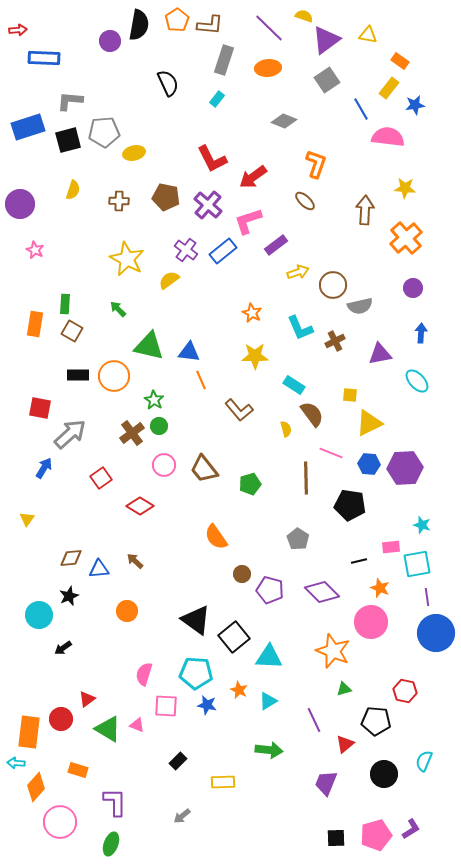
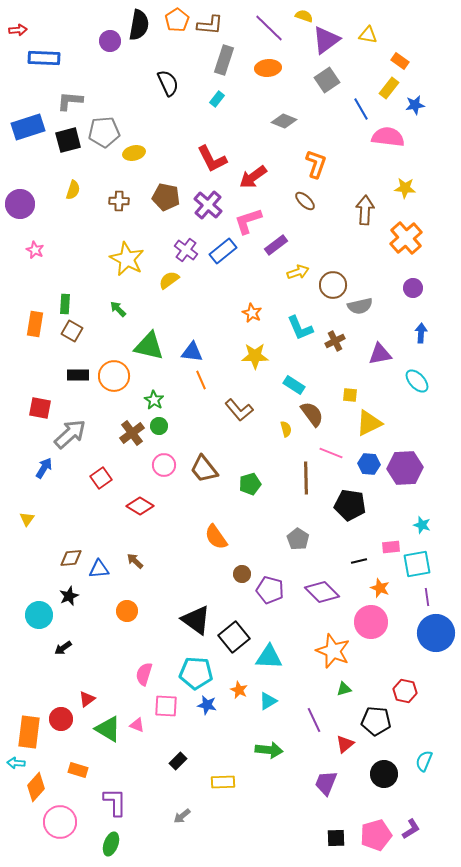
blue triangle at (189, 352): moved 3 px right
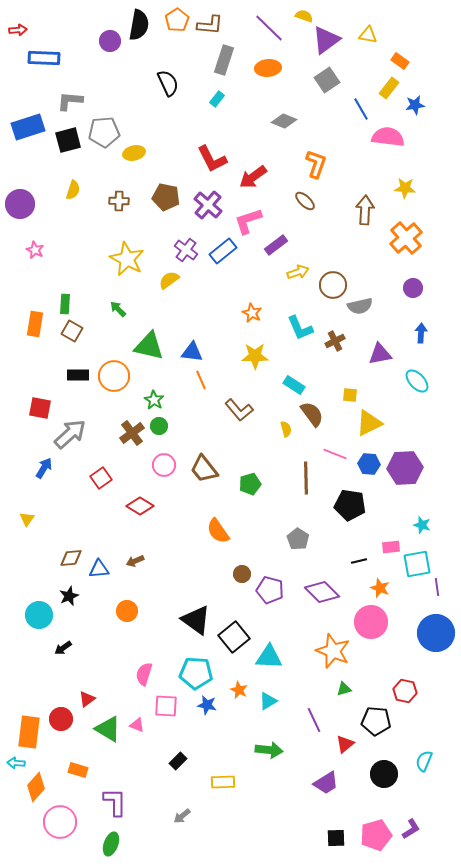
pink line at (331, 453): moved 4 px right, 1 px down
orange semicircle at (216, 537): moved 2 px right, 6 px up
brown arrow at (135, 561): rotated 66 degrees counterclockwise
purple line at (427, 597): moved 10 px right, 10 px up
purple trapezoid at (326, 783): rotated 144 degrees counterclockwise
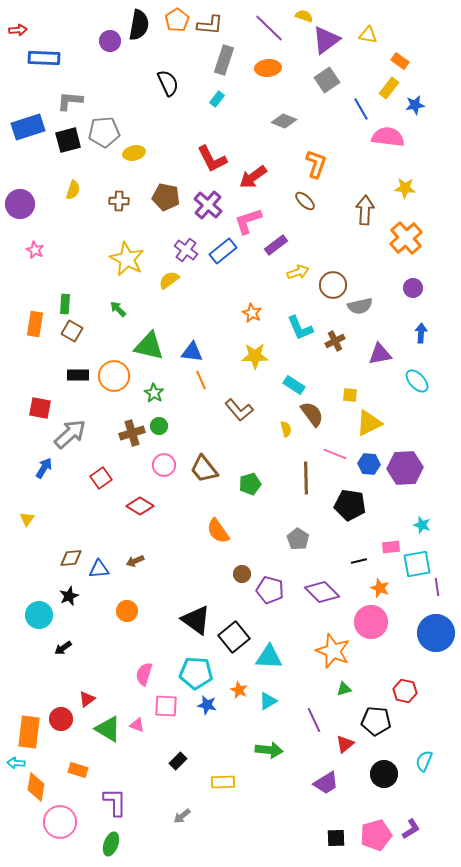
green star at (154, 400): moved 7 px up
brown cross at (132, 433): rotated 20 degrees clockwise
orange diamond at (36, 787): rotated 32 degrees counterclockwise
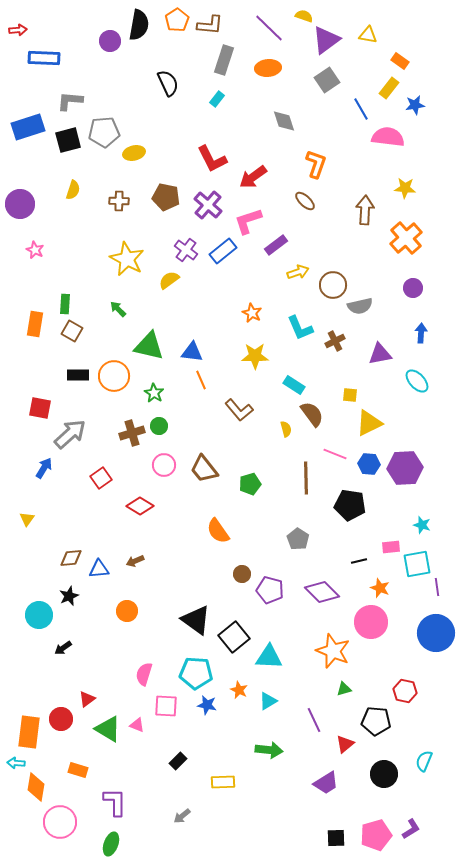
gray diamond at (284, 121): rotated 50 degrees clockwise
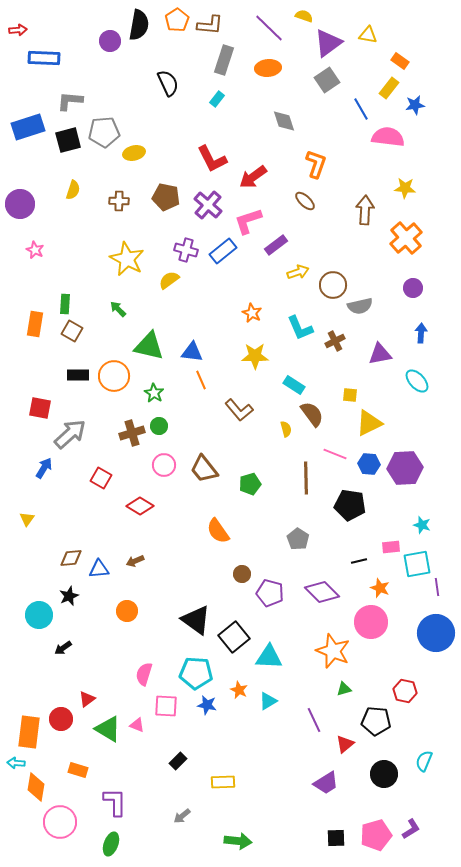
purple triangle at (326, 40): moved 2 px right, 3 px down
purple cross at (186, 250): rotated 20 degrees counterclockwise
red square at (101, 478): rotated 25 degrees counterclockwise
purple pentagon at (270, 590): moved 3 px down
green arrow at (269, 750): moved 31 px left, 91 px down
